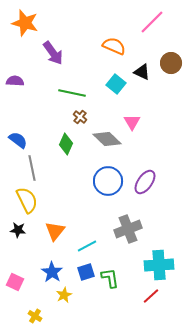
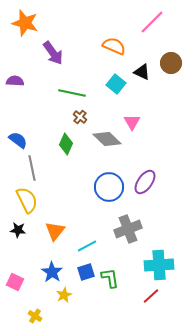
blue circle: moved 1 px right, 6 px down
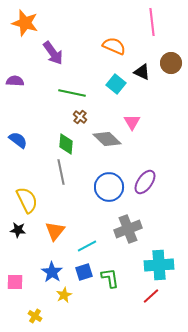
pink line: rotated 52 degrees counterclockwise
green diamond: rotated 20 degrees counterclockwise
gray line: moved 29 px right, 4 px down
blue square: moved 2 px left
pink square: rotated 24 degrees counterclockwise
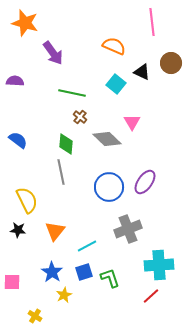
green L-shape: rotated 10 degrees counterclockwise
pink square: moved 3 px left
